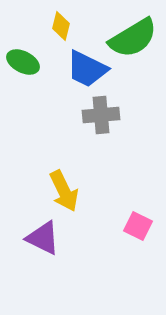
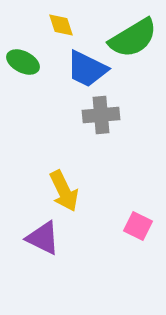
yellow diamond: moved 1 px up; rotated 32 degrees counterclockwise
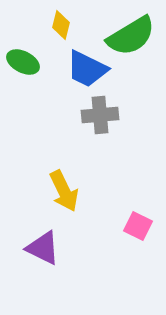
yellow diamond: rotated 32 degrees clockwise
green semicircle: moved 2 px left, 2 px up
gray cross: moved 1 px left
purple triangle: moved 10 px down
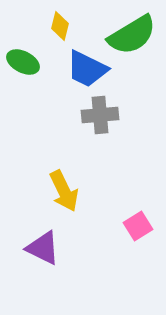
yellow diamond: moved 1 px left, 1 px down
green semicircle: moved 1 px right, 1 px up
pink square: rotated 32 degrees clockwise
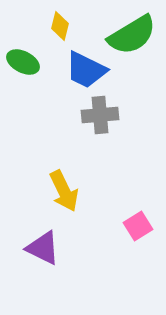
blue trapezoid: moved 1 px left, 1 px down
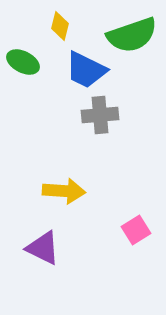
green semicircle: rotated 12 degrees clockwise
yellow arrow: rotated 60 degrees counterclockwise
pink square: moved 2 px left, 4 px down
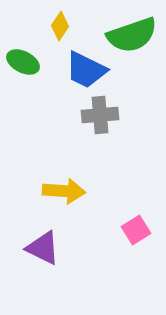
yellow diamond: rotated 20 degrees clockwise
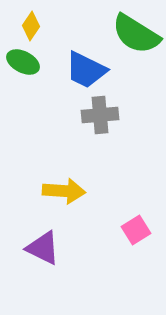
yellow diamond: moved 29 px left
green semicircle: moved 4 px right, 1 px up; rotated 51 degrees clockwise
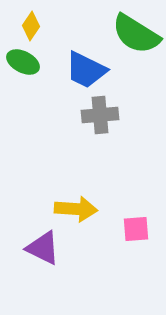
yellow arrow: moved 12 px right, 18 px down
pink square: moved 1 px up; rotated 28 degrees clockwise
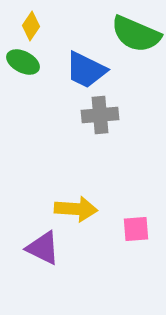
green semicircle: rotated 9 degrees counterclockwise
